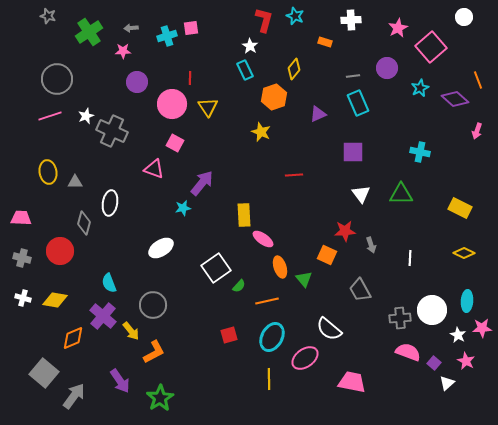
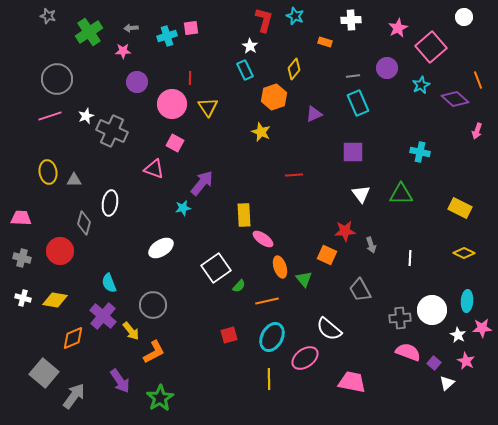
cyan star at (420, 88): moved 1 px right, 3 px up
purple triangle at (318, 114): moved 4 px left
gray triangle at (75, 182): moved 1 px left, 2 px up
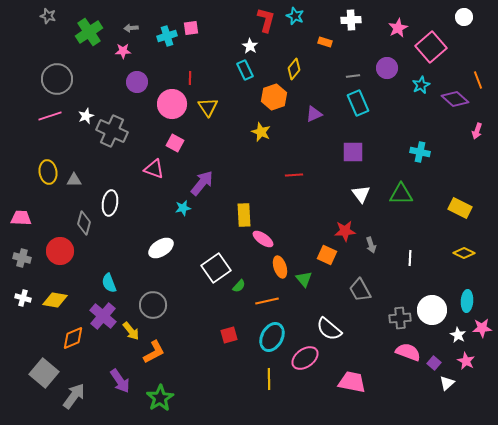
red L-shape at (264, 20): moved 2 px right
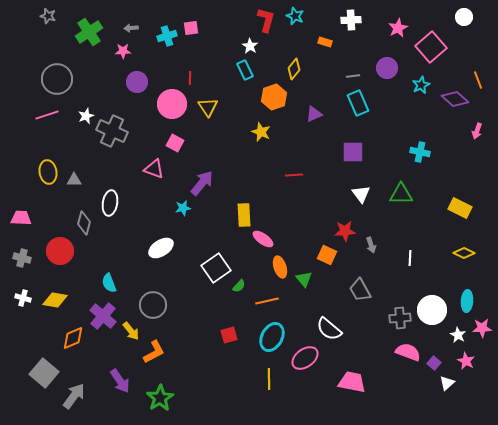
pink line at (50, 116): moved 3 px left, 1 px up
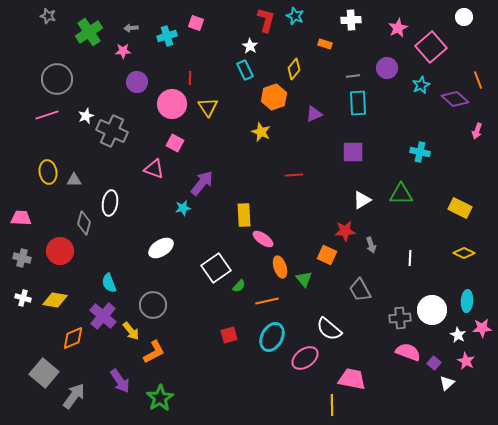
pink square at (191, 28): moved 5 px right, 5 px up; rotated 28 degrees clockwise
orange rectangle at (325, 42): moved 2 px down
cyan rectangle at (358, 103): rotated 20 degrees clockwise
white triangle at (361, 194): moved 1 px right, 6 px down; rotated 36 degrees clockwise
yellow line at (269, 379): moved 63 px right, 26 px down
pink trapezoid at (352, 382): moved 3 px up
